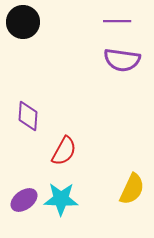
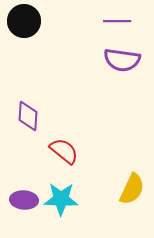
black circle: moved 1 px right, 1 px up
red semicircle: rotated 80 degrees counterclockwise
purple ellipse: rotated 40 degrees clockwise
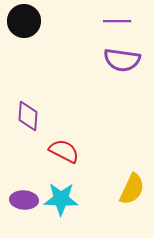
red semicircle: rotated 12 degrees counterclockwise
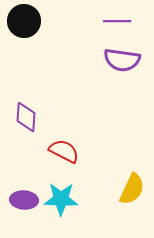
purple diamond: moved 2 px left, 1 px down
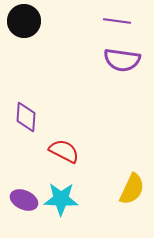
purple line: rotated 8 degrees clockwise
purple ellipse: rotated 20 degrees clockwise
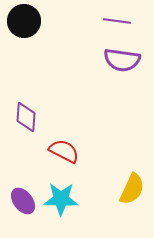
purple ellipse: moved 1 px left, 1 px down; rotated 28 degrees clockwise
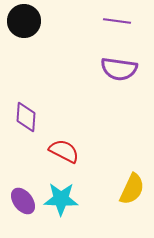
purple semicircle: moved 3 px left, 9 px down
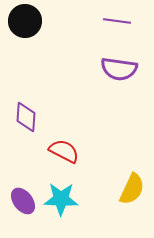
black circle: moved 1 px right
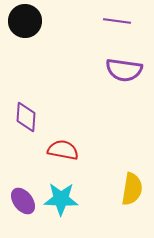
purple semicircle: moved 5 px right, 1 px down
red semicircle: moved 1 px left, 1 px up; rotated 16 degrees counterclockwise
yellow semicircle: rotated 16 degrees counterclockwise
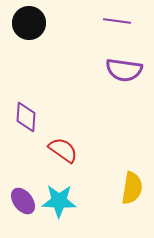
black circle: moved 4 px right, 2 px down
red semicircle: rotated 24 degrees clockwise
yellow semicircle: moved 1 px up
cyan star: moved 2 px left, 2 px down
